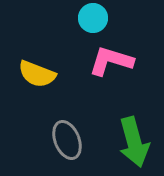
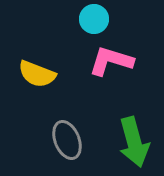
cyan circle: moved 1 px right, 1 px down
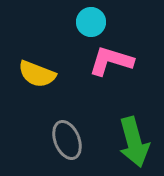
cyan circle: moved 3 px left, 3 px down
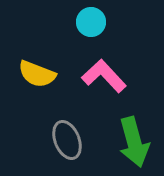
pink L-shape: moved 7 px left, 15 px down; rotated 30 degrees clockwise
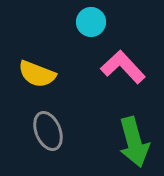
pink L-shape: moved 19 px right, 9 px up
gray ellipse: moved 19 px left, 9 px up
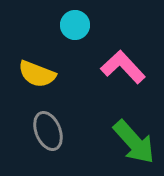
cyan circle: moved 16 px left, 3 px down
green arrow: rotated 27 degrees counterclockwise
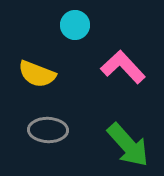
gray ellipse: moved 1 px up; rotated 66 degrees counterclockwise
green arrow: moved 6 px left, 3 px down
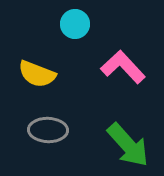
cyan circle: moved 1 px up
